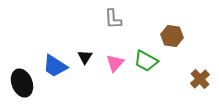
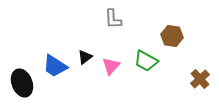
black triangle: rotated 21 degrees clockwise
pink triangle: moved 4 px left, 3 px down
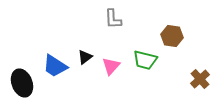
green trapezoid: moved 1 px left, 1 px up; rotated 15 degrees counterclockwise
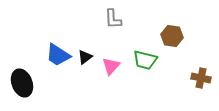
blue trapezoid: moved 3 px right, 11 px up
brown cross: moved 1 px right, 1 px up; rotated 36 degrees counterclockwise
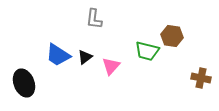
gray L-shape: moved 19 px left; rotated 10 degrees clockwise
green trapezoid: moved 2 px right, 9 px up
black ellipse: moved 2 px right
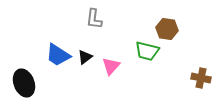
brown hexagon: moved 5 px left, 7 px up
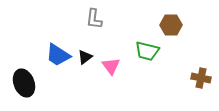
brown hexagon: moved 4 px right, 4 px up; rotated 10 degrees counterclockwise
pink triangle: rotated 18 degrees counterclockwise
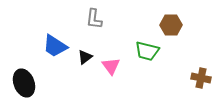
blue trapezoid: moved 3 px left, 9 px up
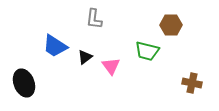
brown cross: moved 9 px left, 5 px down
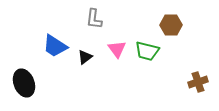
pink triangle: moved 6 px right, 17 px up
brown cross: moved 6 px right, 1 px up; rotated 30 degrees counterclockwise
